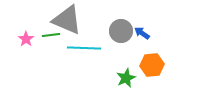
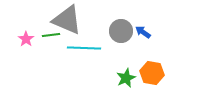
blue arrow: moved 1 px right, 1 px up
orange hexagon: moved 8 px down; rotated 15 degrees clockwise
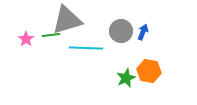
gray triangle: rotated 40 degrees counterclockwise
blue arrow: rotated 77 degrees clockwise
cyan line: moved 2 px right
orange hexagon: moved 3 px left, 2 px up
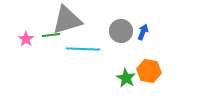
cyan line: moved 3 px left, 1 px down
green star: rotated 18 degrees counterclockwise
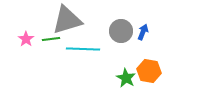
green line: moved 4 px down
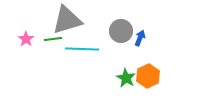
blue arrow: moved 3 px left, 6 px down
green line: moved 2 px right
cyan line: moved 1 px left
orange hexagon: moved 1 px left, 5 px down; rotated 25 degrees clockwise
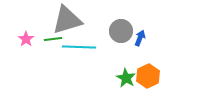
cyan line: moved 3 px left, 2 px up
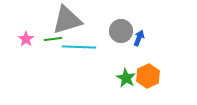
blue arrow: moved 1 px left
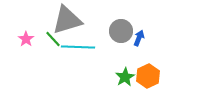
green line: rotated 54 degrees clockwise
cyan line: moved 1 px left
green star: moved 1 px left, 1 px up; rotated 12 degrees clockwise
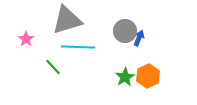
gray circle: moved 4 px right
green line: moved 28 px down
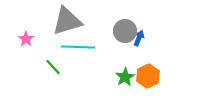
gray triangle: moved 1 px down
